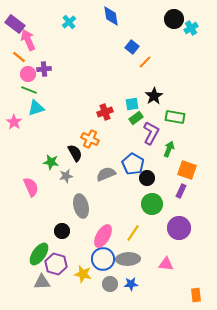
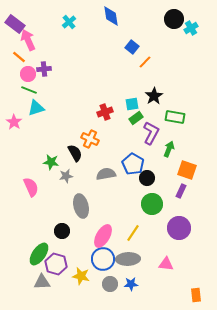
gray semicircle at (106, 174): rotated 12 degrees clockwise
yellow star at (83, 274): moved 2 px left, 2 px down
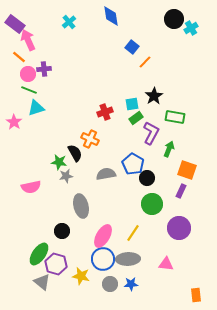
green star at (51, 162): moved 8 px right
pink semicircle at (31, 187): rotated 102 degrees clockwise
gray triangle at (42, 282): rotated 42 degrees clockwise
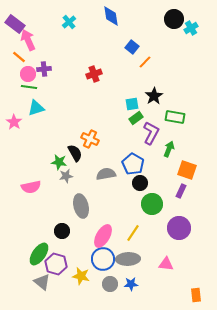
green line at (29, 90): moved 3 px up; rotated 14 degrees counterclockwise
red cross at (105, 112): moved 11 px left, 38 px up
black circle at (147, 178): moved 7 px left, 5 px down
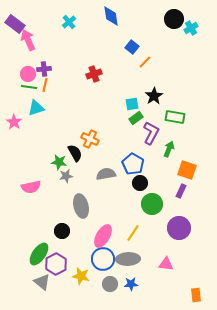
orange line at (19, 57): moved 26 px right, 28 px down; rotated 64 degrees clockwise
purple hexagon at (56, 264): rotated 15 degrees clockwise
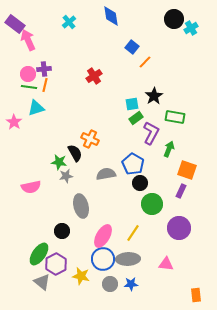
red cross at (94, 74): moved 2 px down; rotated 14 degrees counterclockwise
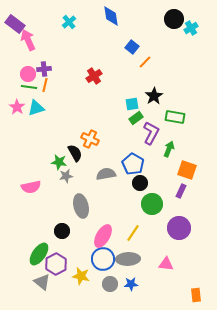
pink star at (14, 122): moved 3 px right, 15 px up
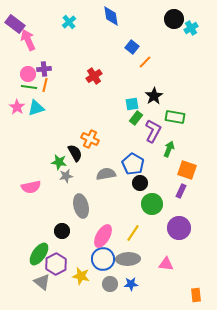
green rectangle at (136, 118): rotated 16 degrees counterclockwise
purple L-shape at (151, 133): moved 2 px right, 2 px up
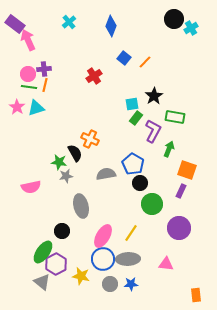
blue diamond at (111, 16): moved 10 px down; rotated 30 degrees clockwise
blue square at (132, 47): moved 8 px left, 11 px down
yellow line at (133, 233): moved 2 px left
green ellipse at (39, 254): moved 4 px right, 2 px up
